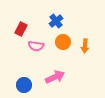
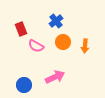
red rectangle: rotated 48 degrees counterclockwise
pink semicircle: rotated 21 degrees clockwise
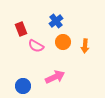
blue circle: moved 1 px left, 1 px down
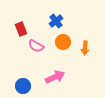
orange arrow: moved 2 px down
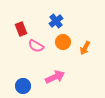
orange arrow: rotated 24 degrees clockwise
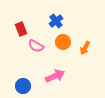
pink arrow: moved 1 px up
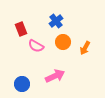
blue circle: moved 1 px left, 2 px up
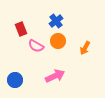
orange circle: moved 5 px left, 1 px up
blue circle: moved 7 px left, 4 px up
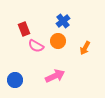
blue cross: moved 7 px right
red rectangle: moved 3 px right
